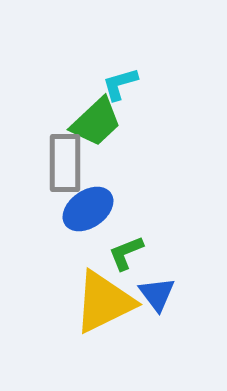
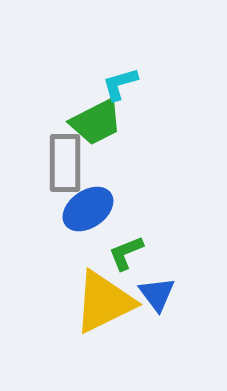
green trapezoid: rotated 16 degrees clockwise
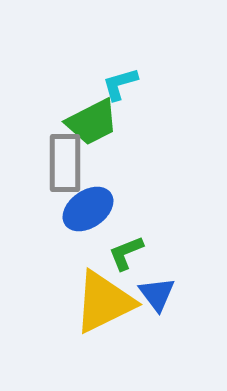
green trapezoid: moved 4 px left
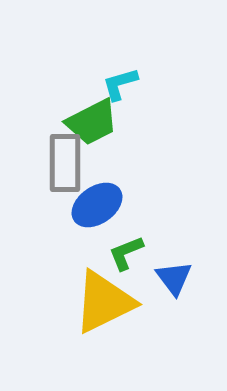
blue ellipse: moved 9 px right, 4 px up
blue triangle: moved 17 px right, 16 px up
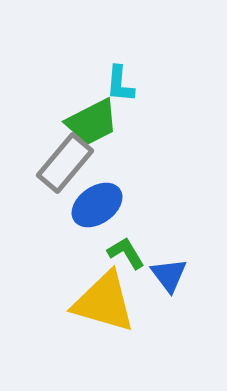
cyan L-shape: rotated 69 degrees counterclockwise
gray rectangle: rotated 40 degrees clockwise
green L-shape: rotated 81 degrees clockwise
blue triangle: moved 5 px left, 3 px up
yellow triangle: rotated 42 degrees clockwise
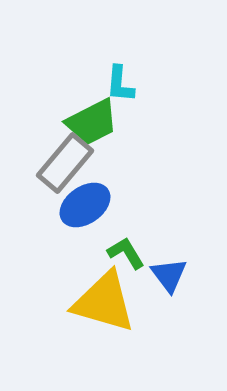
blue ellipse: moved 12 px left
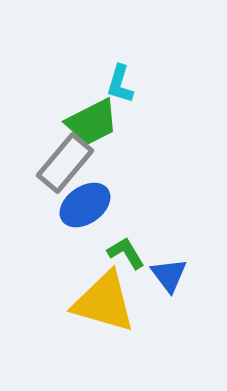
cyan L-shape: rotated 12 degrees clockwise
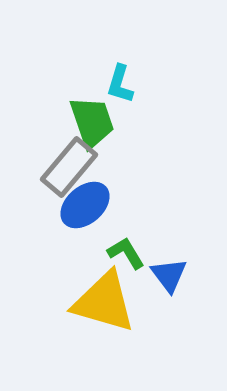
green trapezoid: rotated 82 degrees counterclockwise
gray rectangle: moved 4 px right, 4 px down
blue ellipse: rotated 6 degrees counterclockwise
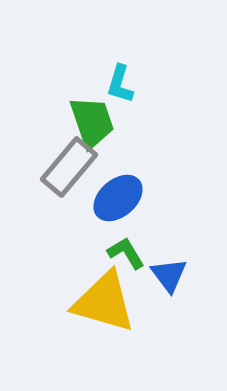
blue ellipse: moved 33 px right, 7 px up
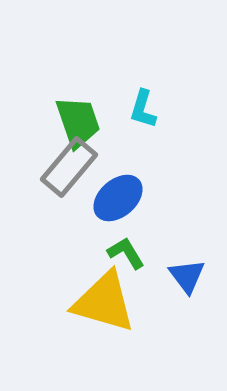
cyan L-shape: moved 23 px right, 25 px down
green trapezoid: moved 14 px left
blue triangle: moved 18 px right, 1 px down
